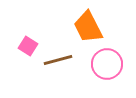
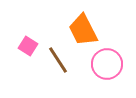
orange trapezoid: moved 5 px left, 3 px down
brown line: rotated 72 degrees clockwise
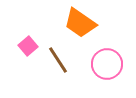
orange trapezoid: moved 3 px left, 7 px up; rotated 28 degrees counterclockwise
pink square: rotated 18 degrees clockwise
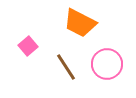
orange trapezoid: rotated 8 degrees counterclockwise
brown line: moved 8 px right, 7 px down
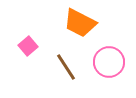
pink circle: moved 2 px right, 2 px up
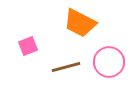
pink square: rotated 18 degrees clockwise
brown line: rotated 72 degrees counterclockwise
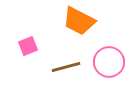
orange trapezoid: moved 1 px left, 2 px up
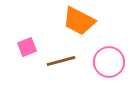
pink square: moved 1 px left, 1 px down
brown line: moved 5 px left, 6 px up
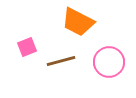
orange trapezoid: moved 1 px left, 1 px down
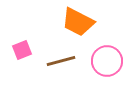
pink square: moved 5 px left, 3 px down
pink circle: moved 2 px left, 1 px up
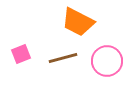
pink square: moved 1 px left, 4 px down
brown line: moved 2 px right, 3 px up
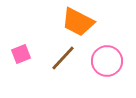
brown line: rotated 32 degrees counterclockwise
